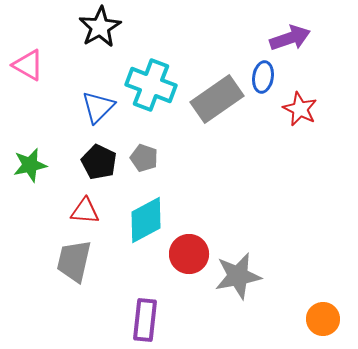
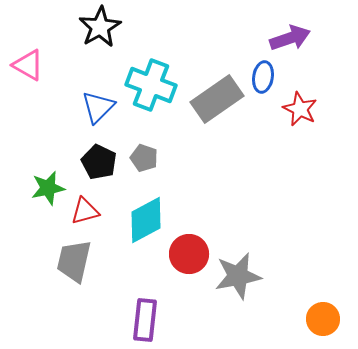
green star: moved 18 px right, 23 px down
red triangle: rotated 20 degrees counterclockwise
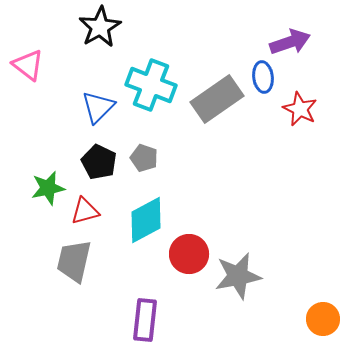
purple arrow: moved 4 px down
pink triangle: rotated 8 degrees clockwise
blue ellipse: rotated 16 degrees counterclockwise
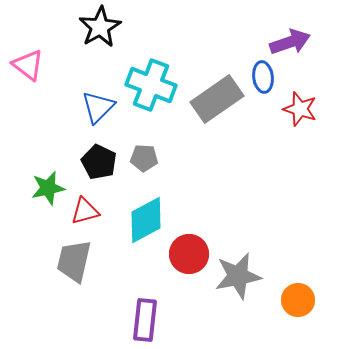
red star: rotated 8 degrees counterclockwise
gray pentagon: rotated 16 degrees counterclockwise
orange circle: moved 25 px left, 19 px up
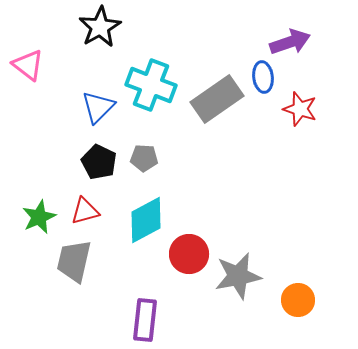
green star: moved 9 px left, 29 px down; rotated 12 degrees counterclockwise
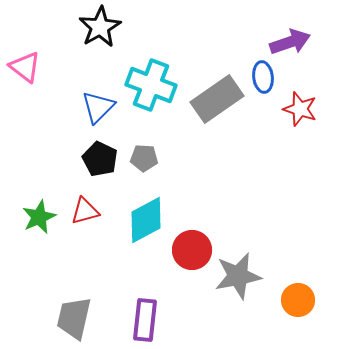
pink triangle: moved 3 px left, 2 px down
black pentagon: moved 1 px right, 3 px up
red circle: moved 3 px right, 4 px up
gray trapezoid: moved 57 px down
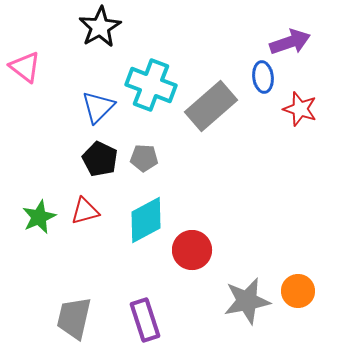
gray rectangle: moved 6 px left, 7 px down; rotated 6 degrees counterclockwise
gray star: moved 9 px right, 25 px down
orange circle: moved 9 px up
purple rectangle: rotated 24 degrees counterclockwise
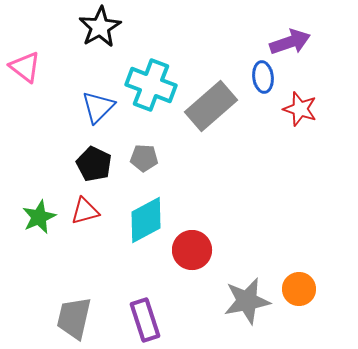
black pentagon: moved 6 px left, 5 px down
orange circle: moved 1 px right, 2 px up
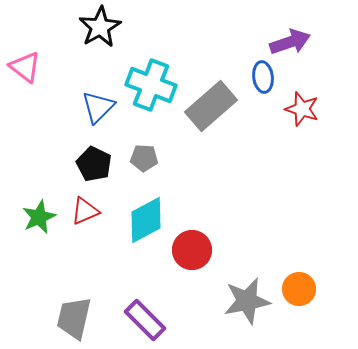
red star: moved 2 px right
red triangle: rotated 8 degrees counterclockwise
purple rectangle: rotated 27 degrees counterclockwise
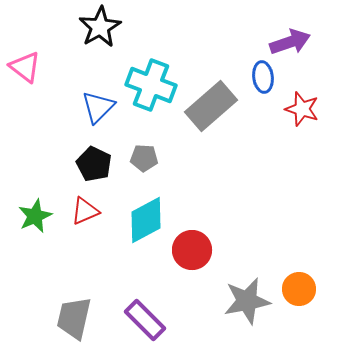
green star: moved 4 px left, 1 px up
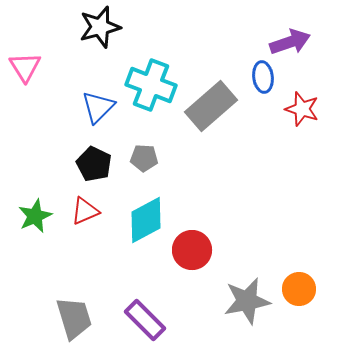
black star: rotated 15 degrees clockwise
pink triangle: rotated 20 degrees clockwise
gray trapezoid: rotated 150 degrees clockwise
